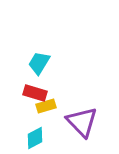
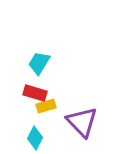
cyan diamond: rotated 35 degrees counterclockwise
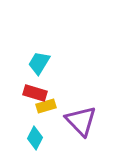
purple triangle: moved 1 px left, 1 px up
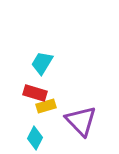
cyan trapezoid: moved 3 px right
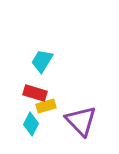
cyan trapezoid: moved 2 px up
cyan diamond: moved 4 px left, 14 px up
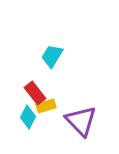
cyan trapezoid: moved 10 px right, 5 px up
red rectangle: rotated 35 degrees clockwise
cyan diamond: moved 3 px left, 7 px up
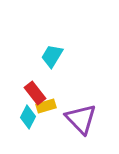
purple triangle: moved 2 px up
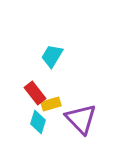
yellow rectangle: moved 5 px right, 2 px up
cyan diamond: moved 10 px right, 5 px down; rotated 10 degrees counterclockwise
